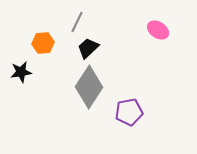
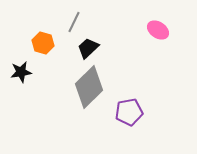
gray line: moved 3 px left
orange hexagon: rotated 20 degrees clockwise
gray diamond: rotated 12 degrees clockwise
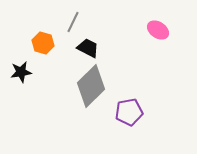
gray line: moved 1 px left
black trapezoid: rotated 70 degrees clockwise
gray diamond: moved 2 px right, 1 px up
